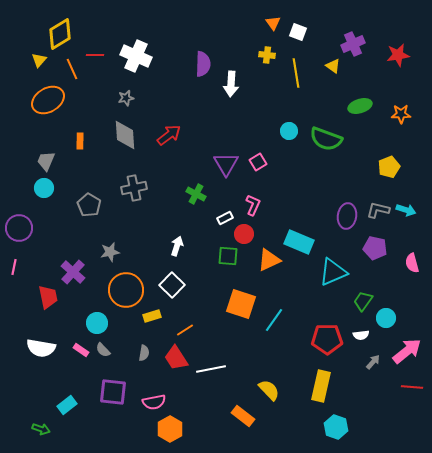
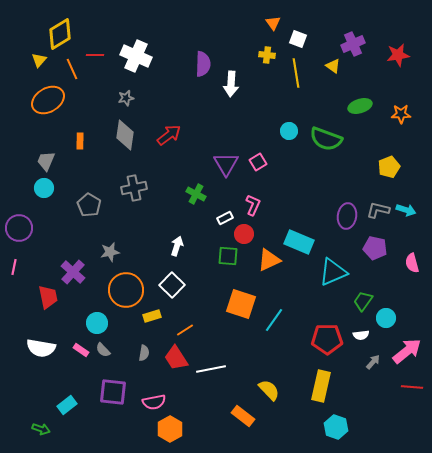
white square at (298, 32): moved 7 px down
gray diamond at (125, 135): rotated 12 degrees clockwise
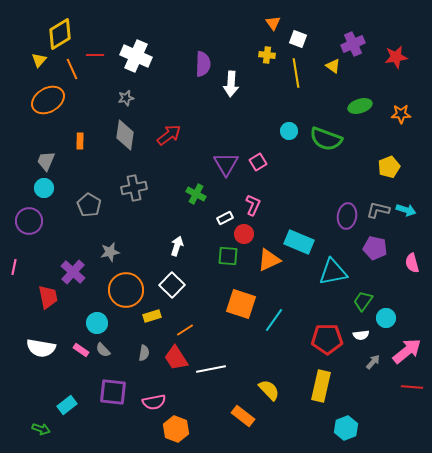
red star at (398, 55): moved 2 px left, 2 px down
purple circle at (19, 228): moved 10 px right, 7 px up
cyan triangle at (333, 272): rotated 12 degrees clockwise
cyan hexagon at (336, 427): moved 10 px right, 1 px down; rotated 20 degrees clockwise
orange hexagon at (170, 429): moved 6 px right; rotated 10 degrees counterclockwise
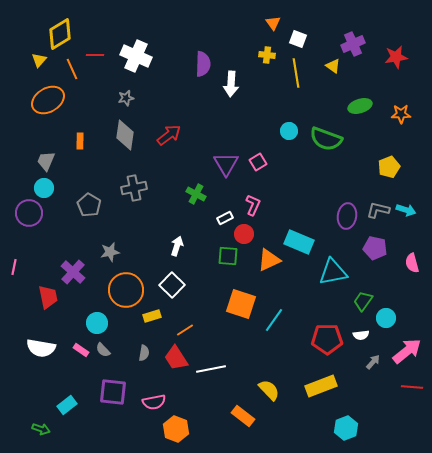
purple circle at (29, 221): moved 8 px up
yellow rectangle at (321, 386): rotated 56 degrees clockwise
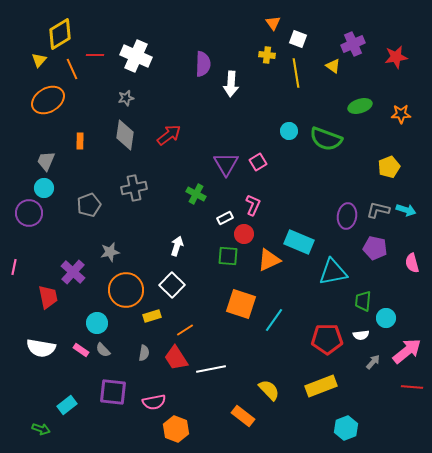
gray pentagon at (89, 205): rotated 20 degrees clockwise
green trapezoid at (363, 301): rotated 30 degrees counterclockwise
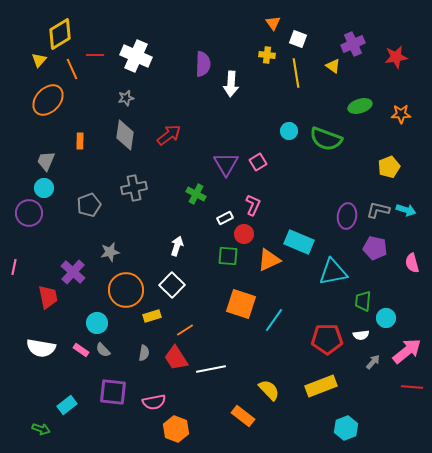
orange ellipse at (48, 100): rotated 16 degrees counterclockwise
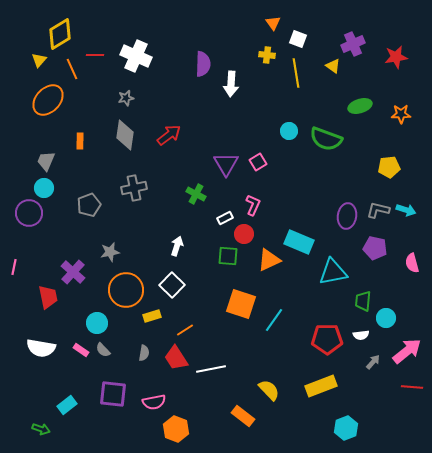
yellow pentagon at (389, 167): rotated 15 degrees clockwise
purple square at (113, 392): moved 2 px down
